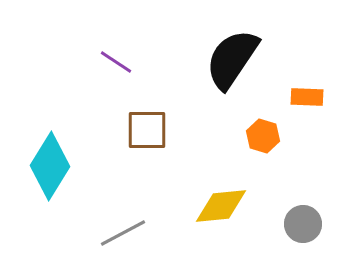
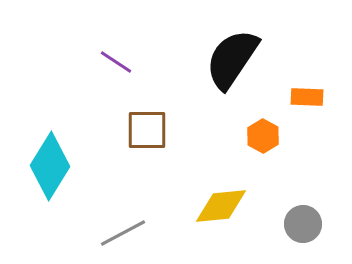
orange hexagon: rotated 12 degrees clockwise
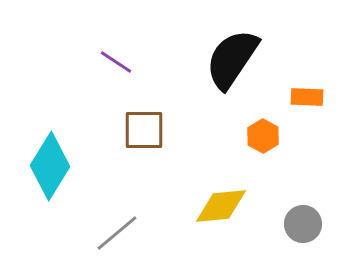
brown square: moved 3 px left
gray line: moved 6 px left; rotated 12 degrees counterclockwise
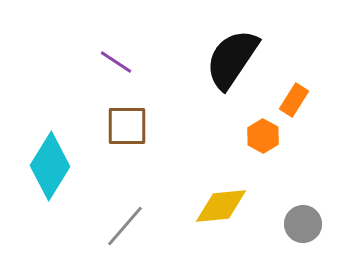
orange rectangle: moved 13 px left, 3 px down; rotated 60 degrees counterclockwise
brown square: moved 17 px left, 4 px up
gray line: moved 8 px right, 7 px up; rotated 9 degrees counterclockwise
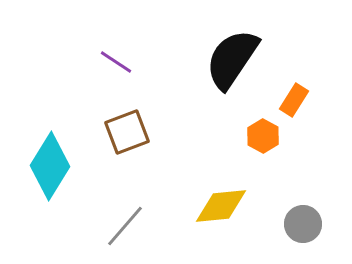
brown square: moved 6 px down; rotated 21 degrees counterclockwise
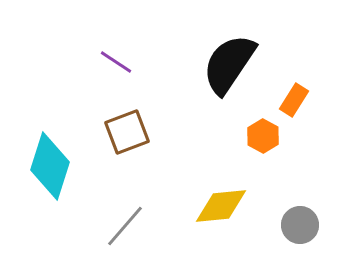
black semicircle: moved 3 px left, 5 px down
cyan diamond: rotated 14 degrees counterclockwise
gray circle: moved 3 px left, 1 px down
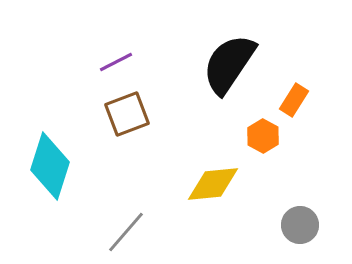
purple line: rotated 60 degrees counterclockwise
brown square: moved 18 px up
yellow diamond: moved 8 px left, 22 px up
gray line: moved 1 px right, 6 px down
